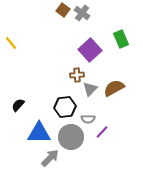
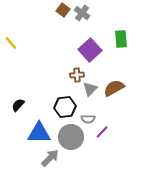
green rectangle: rotated 18 degrees clockwise
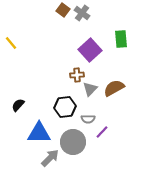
gray circle: moved 2 px right, 5 px down
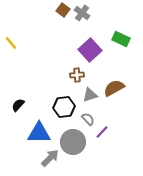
green rectangle: rotated 60 degrees counterclockwise
gray triangle: moved 6 px down; rotated 28 degrees clockwise
black hexagon: moved 1 px left
gray semicircle: rotated 136 degrees counterclockwise
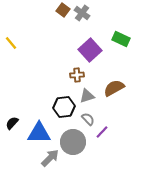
gray triangle: moved 3 px left, 1 px down
black semicircle: moved 6 px left, 18 px down
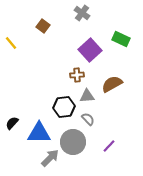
brown square: moved 20 px left, 16 px down
brown semicircle: moved 2 px left, 4 px up
gray triangle: rotated 14 degrees clockwise
purple line: moved 7 px right, 14 px down
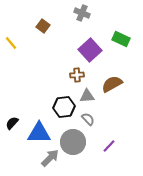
gray cross: rotated 14 degrees counterclockwise
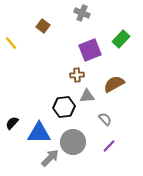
green rectangle: rotated 72 degrees counterclockwise
purple square: rotated 20 degrees clockwise
brown semicircle: moved 2 px right
gray semicircle: moved 17 px right
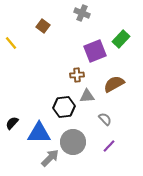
purple square: moved 5 px right, 1 px down
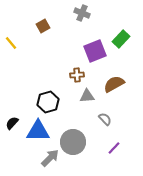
brown square: rotated 24 degrees clockwise
black hexagon: moved 16 px left, 5 px up; rotated 10 degrees counterclockwise
blue triangle: moved 1 px left, 2 px up
purple line: moved 5 px right, 2 px down
